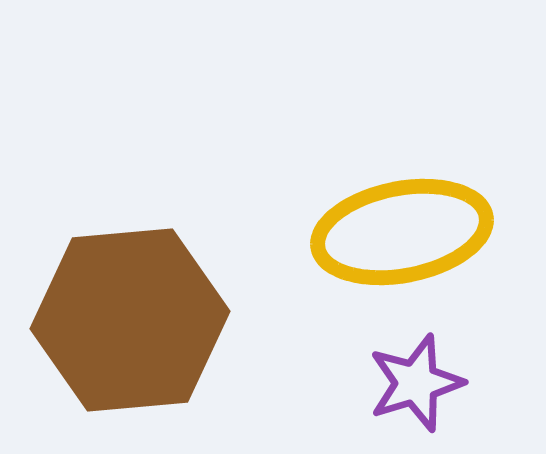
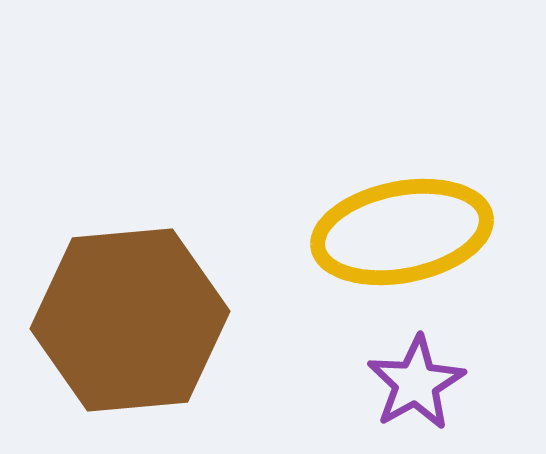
purple star: rotated 12 degrees counterclockwise
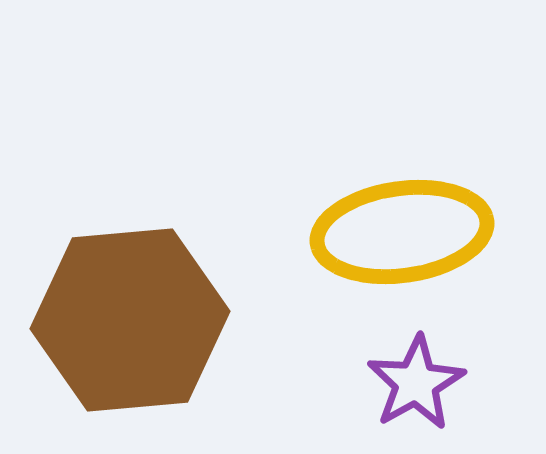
yellow ellipse: rotated 3 degrees clockwise
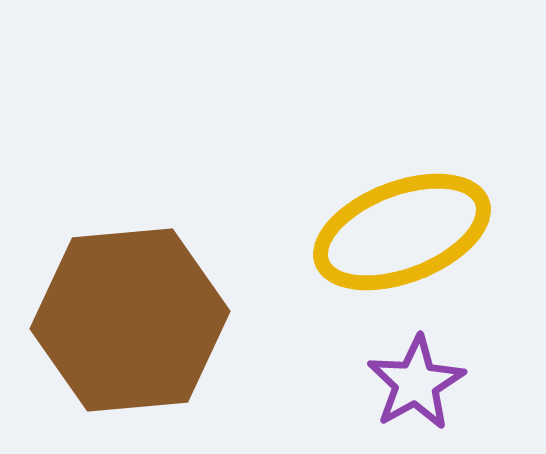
yellow ellipse: rotated 13 degrees counterclockwise
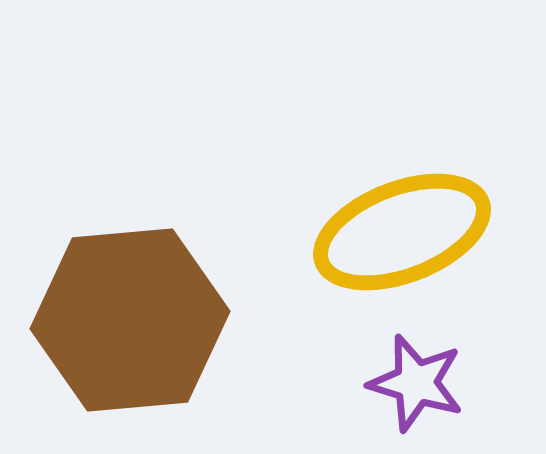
purple star: rotated 26 degrees counterclockwise
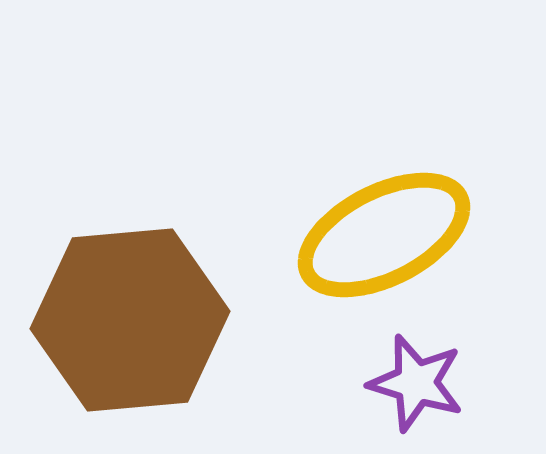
yellow ellipse: moved 18 px left, 3 px down; rotated 6 degrees counterclockwise
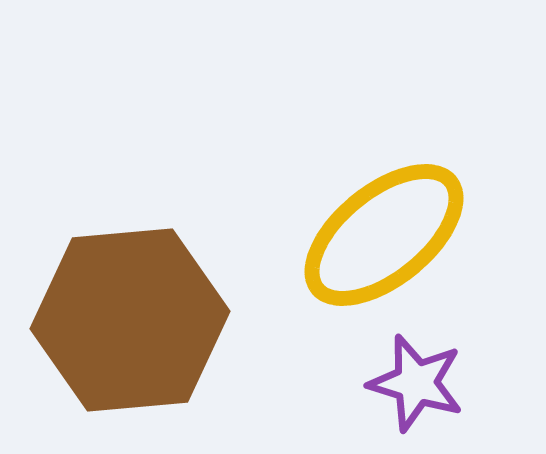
yellow ellipse: rotated 12 degrees counterclockwise
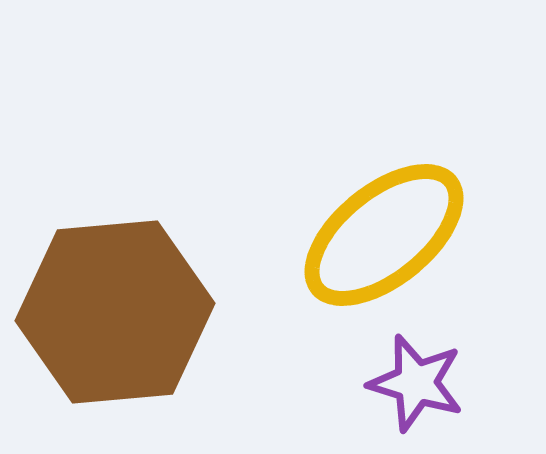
brown hexagon: moved 15 px left, 8 px up
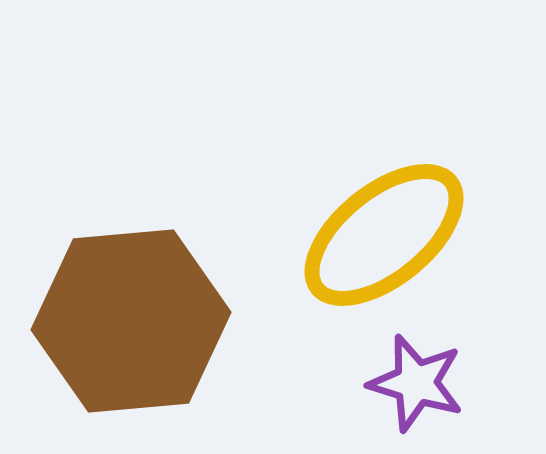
brown hexagon: moved 16 px right, 9 px down
